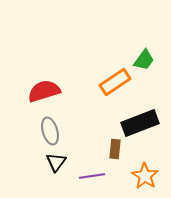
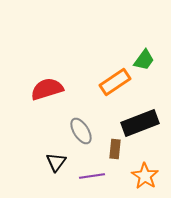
red semicircle: moved 3 px right, 2 px up
gray ellipse: moved 31 px right; rotated 16 degrees counterclockwise
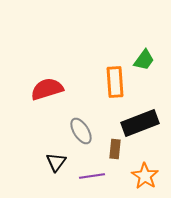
orange rectangle: rotated 60 degrees counterclockwise
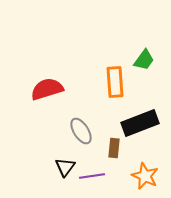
brown rectangle: moved 1 px left, 1 px up
black triangle: moved 9 px right, 5 px down
orange star: rotated 8 degrees counterclockwise
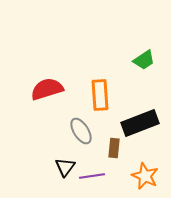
green trapezoid: rotated 20 degrees clockwise
orange rectangle: moved 15 px left, 13 px down
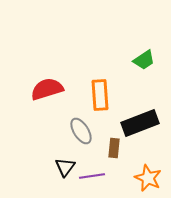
orange star: moved 3 px right, 2 px down
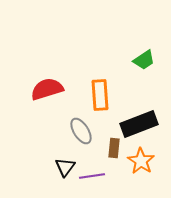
black rectangle: moved 1 px left, 1 px down
orange star: moved 7 px left, 17 px up; rotated 8 degrees clockwise
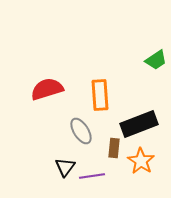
green trapezoid: moved 12 px right
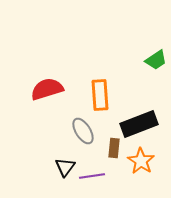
gray ellipse: moved 2 px right
